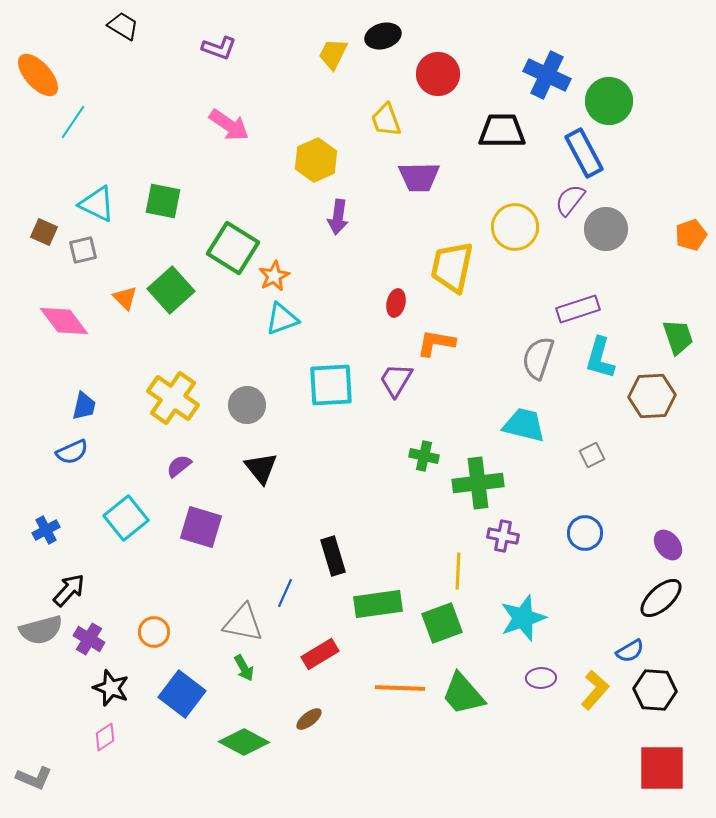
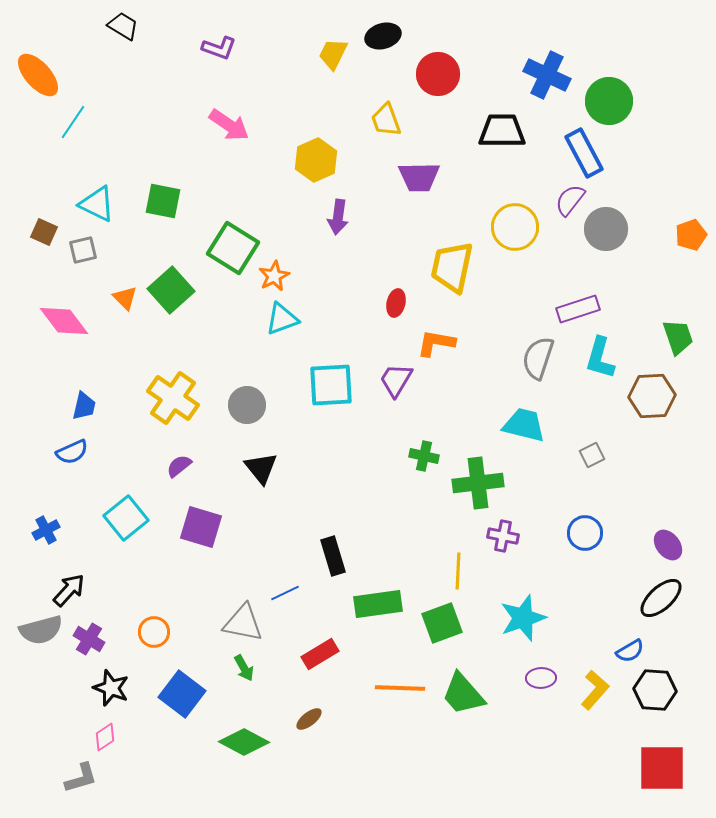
blue line at (285, 593): rotated 40 degrees clockwise
gray L-shape at (34, 778): moved 47 px right; rotated 39 degrees counterclockwise
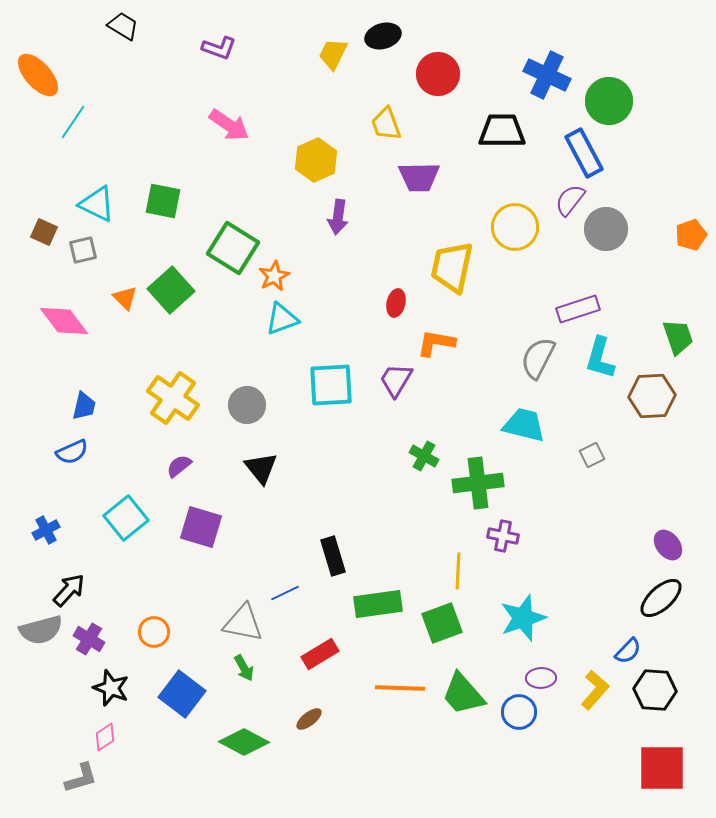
yellow trapezoid at (386, 120): moved 4 px down
gray semicircle at (538, 358): rotated 9 degrees clockwise
green cross at (424, 456): rotated 16 degrees clockwise
blue circle at (585, 533): moved 66 px left, 179 px down
blue semicircle at (630, 651): moved 2 px left; rotated 16 degrees counterclockwise
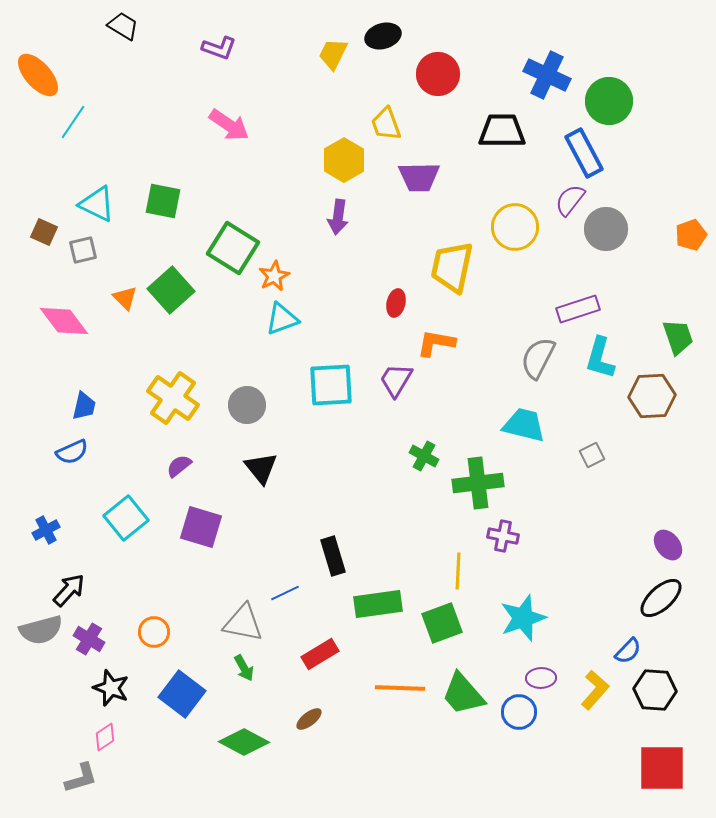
yellow hexagon at (316, 160): moved 28 px right; rotated 6 degrees counterclockwise
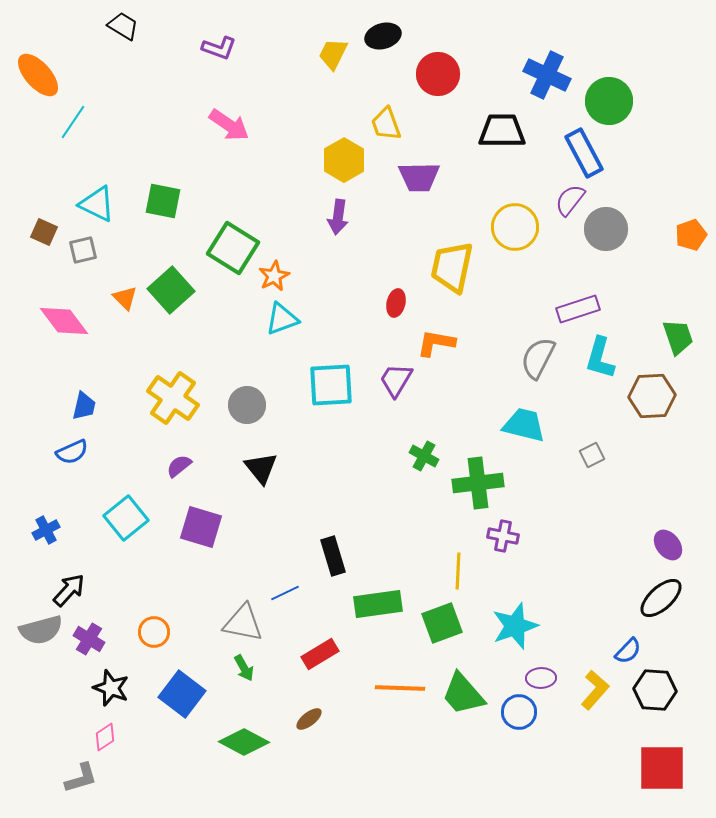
cyan star at (523, 618): moved 8 px left, 8 px down
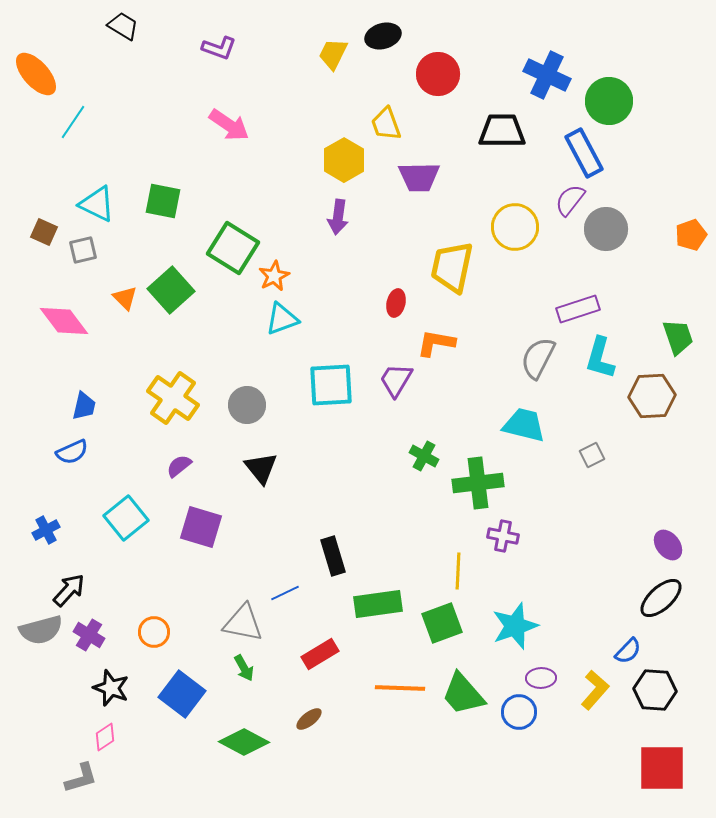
orange ellipse at (38, 75): moved 2 px left, 1 px up
purple cross at (89, 639): moved 4 px up
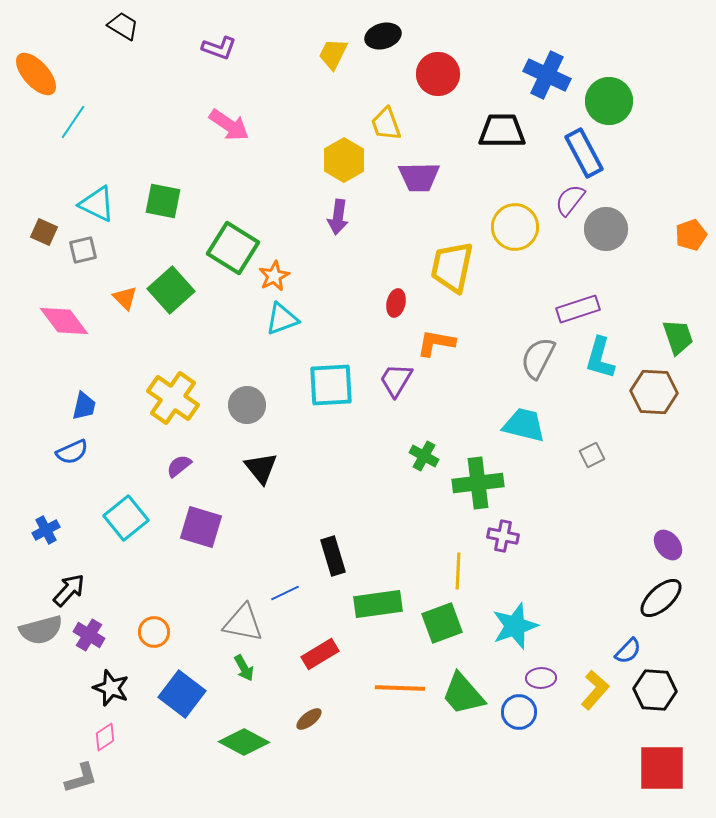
brown hexagon at (652, 396): moved 2 px right, 4 px up; rotated 6 degrees clockwise
